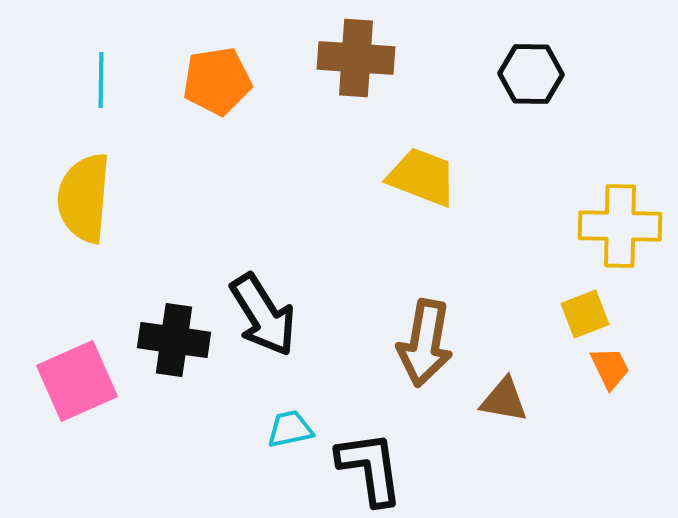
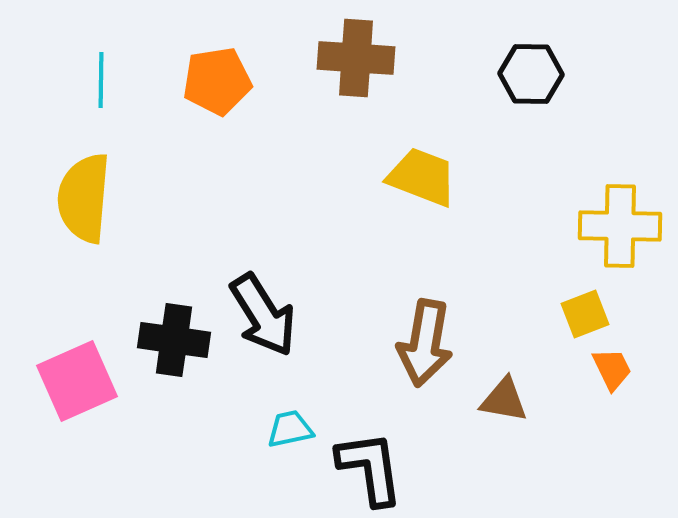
orange trapezoid: moved 2 px right, 1 px down
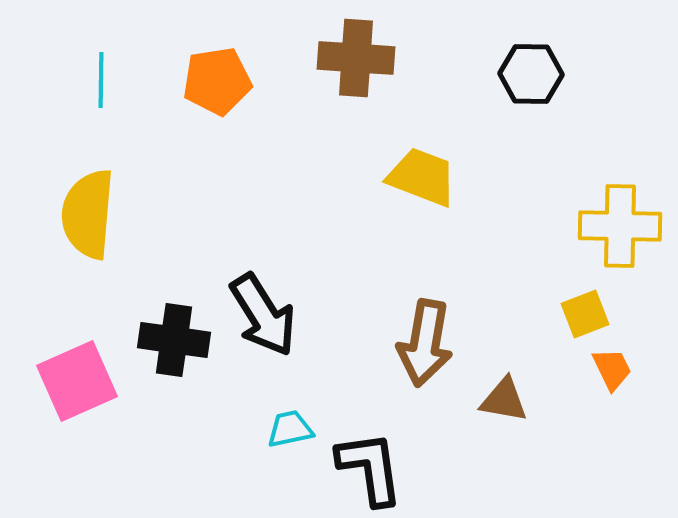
yellow semicircle: moved 4 px right, 16 px down
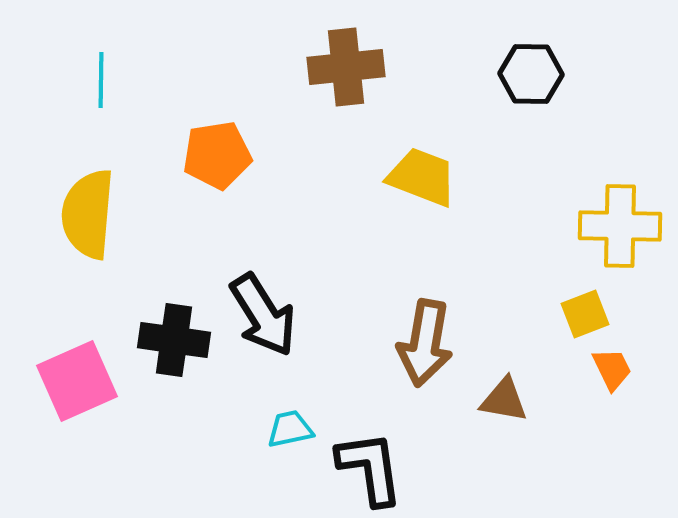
brown cross: moved 10 px left, 9 px down; rotated 10 degrees counterclockwise
orange pentagon: moved 74 px down
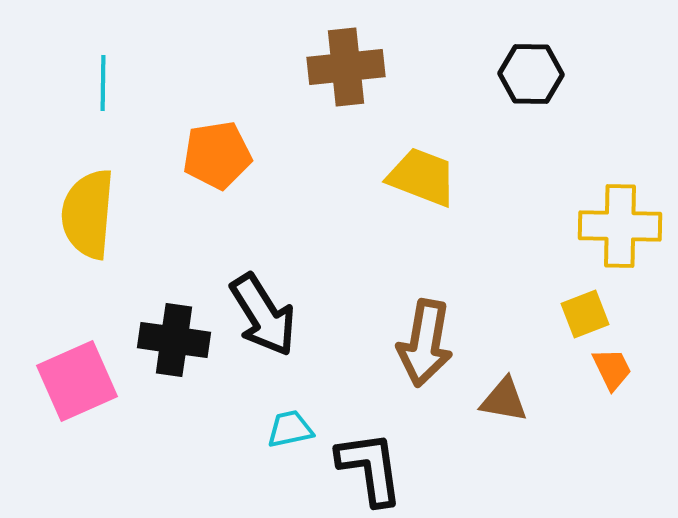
cyan line: moved 2 px right, 3 px down
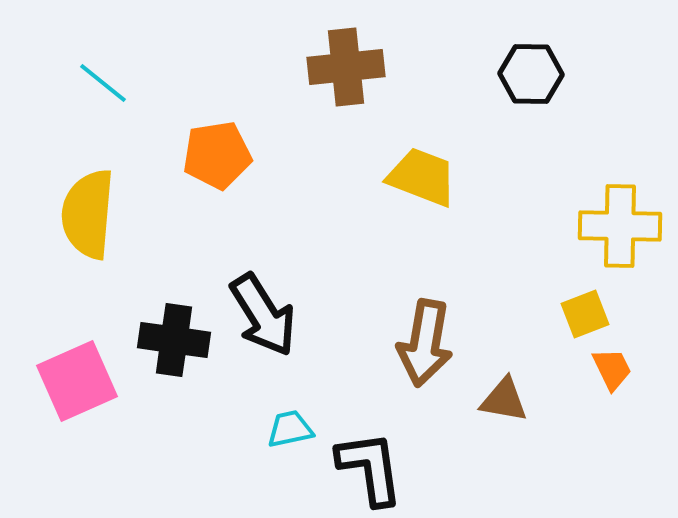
cyan line: rotated 52 degrees counterclockwise
